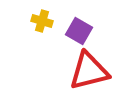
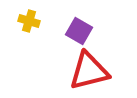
yellow cross: moved 13 px left
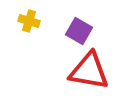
red triangle: rotated 24 degrees clockwise
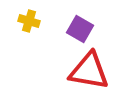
purple square: moved 1 px right, 2 px up
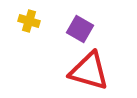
red triangle: rotated 6 degrees clockwise
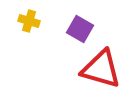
red triangle: moved 12 px right, 2 px up
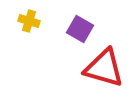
red triangle: moved 3 px right, 1 px up
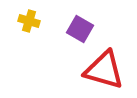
red triangle: moved 2 px down
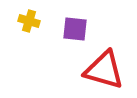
purple square: moved 5 px left; rotated 24 degrees counterclockwise
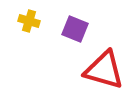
purple square: rotated 16 degrees clockwise
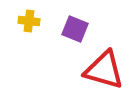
yellow cross: rotated 10 degrees counterclockwise
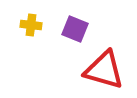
yellow cross: moved 2 px right, 4 px down
